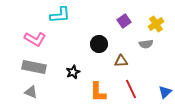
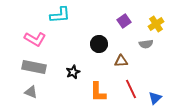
blue triangle: moved 10 px left, 6 px down
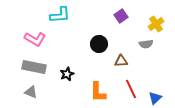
purple square: moved 3 px left, 5 px up
black star: moved 6 px left, 2 px down
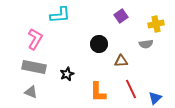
yellow cross: rotated 21 degrees clockwise
pink L-shape: rotated 90 degrees counterclockwise
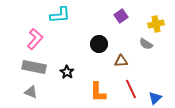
pink L-shape: rotated 10 degrees clockwise
gray semicircle: rotated 40 degrees clockwise
black star: moved 2 px up; rotated 16 degrees counterclockwise
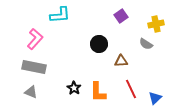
black star: moved 7 px right, 16 px down
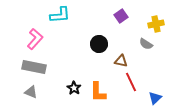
brown triangle: rotated 16 degrees clockwise
red line: moved 7 px up
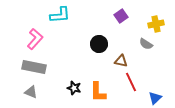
black star: rotated 16 degrees counterclockwise
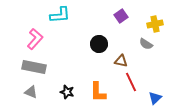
yellow cross: moved 1 px left
black star: moved 7 px left, 4 px down
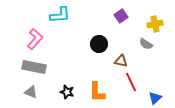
orange L-shape: moved 1 px left
